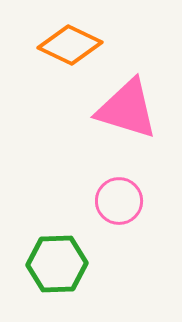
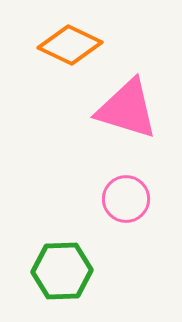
pink circle: moved 7 px right, 2 px up
green hexagon: moved 5 px right, 7 px down
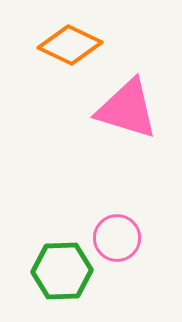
pink circle: moved 9 px left, 39 px down
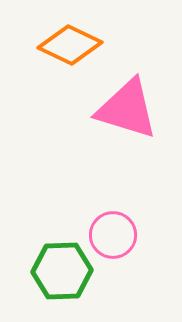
pink circle: moved 4 px left, 3 px up
